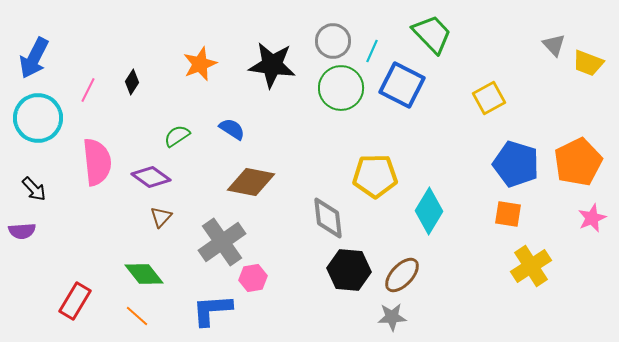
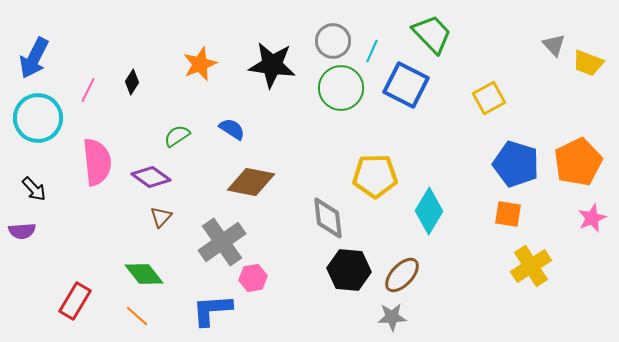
blue square: moved 4 px right
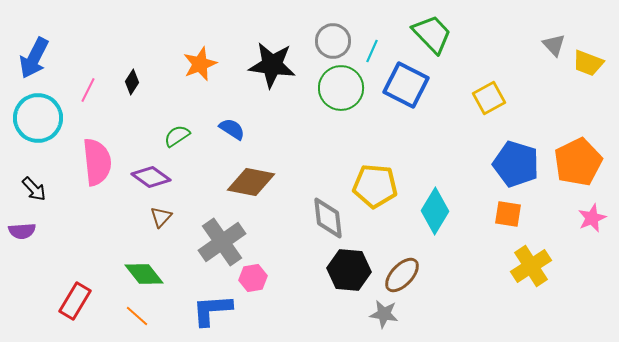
yellow pentagon: moved 10 px down; rotated 6 degrees clockwise
cyan diamond: moved 6 px right
gray star: moved 8 px left, 3 px up; rotated 12 degrees clockwise
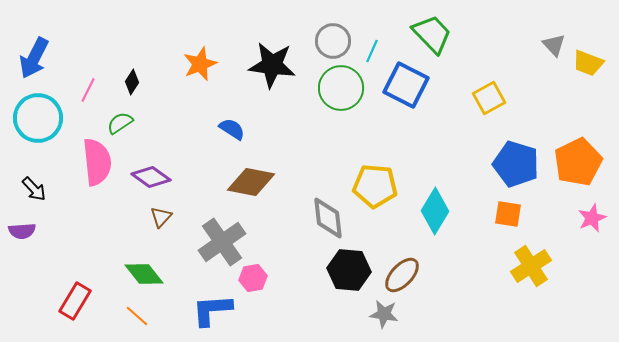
green semicircle: moved 57 px left, 13 px up
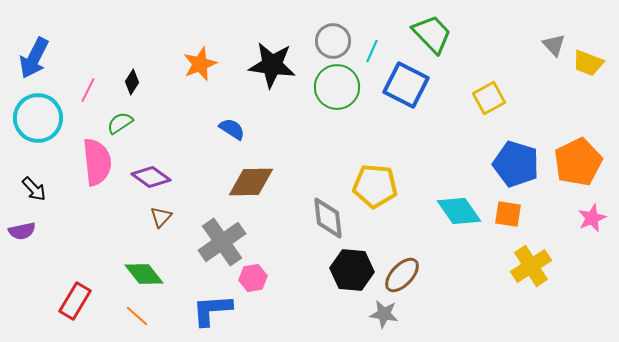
green circle: moved 4 px left, 1 px up
brown diamond: rotated 12 degrees counterclockwise
cyan diamond: moved 24 px right; rotated 66 degrees counterclockwise
purple semicircle: rotated 8 degrees counterclockwise
black hexagon: moved 3 px right
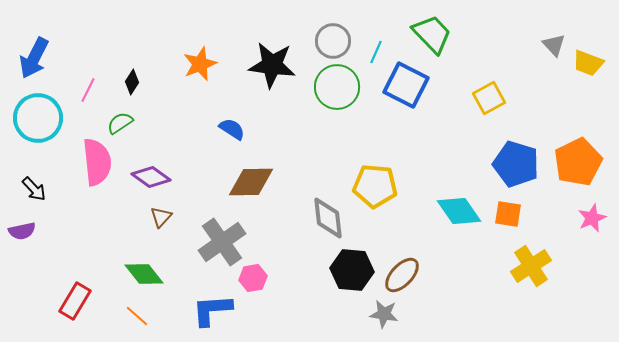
cyan line: moved 4 px right, 1 px down
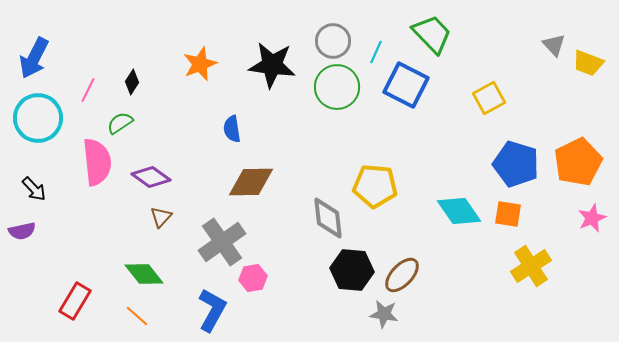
blue semicircle: rotated 132 degrees counterclockwise
blue L-shape: rotated 123 degrees clockwise
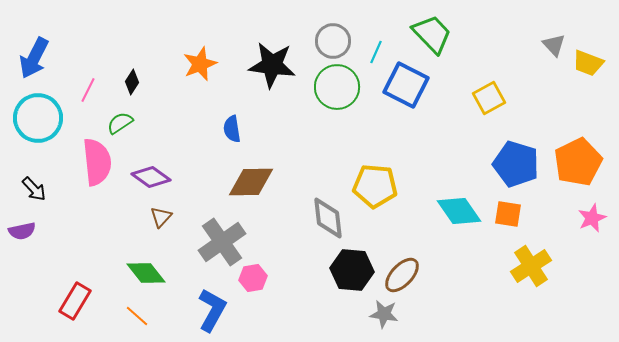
green diamond: moved 2 px right, 1 px up
